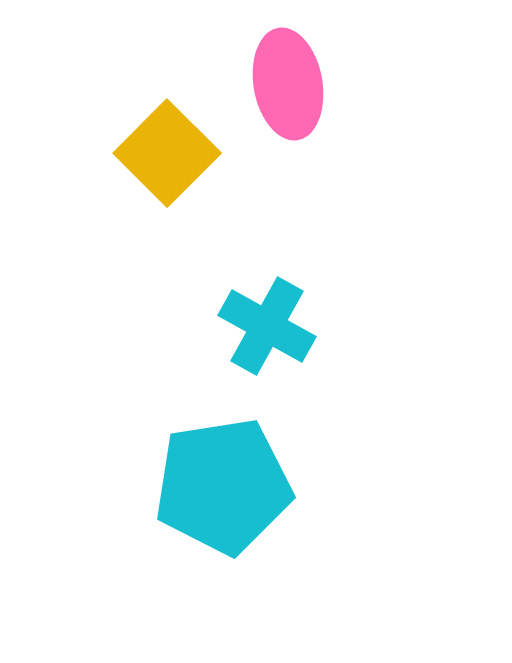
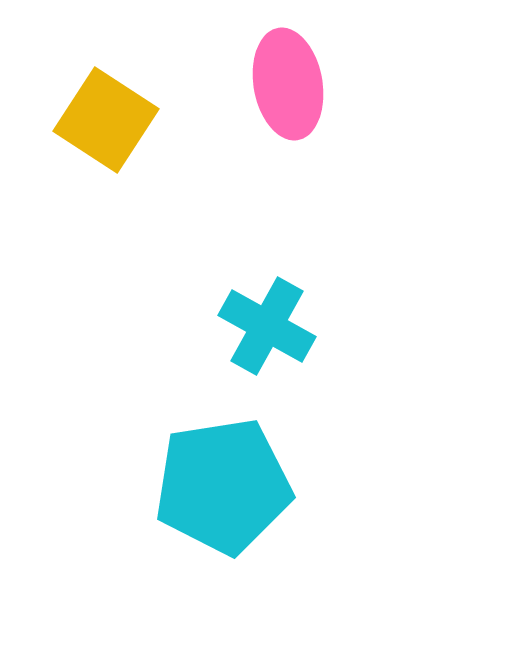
yellow square: moved 61 px left, 33 px up; rotated 12 degrees counterclockwise
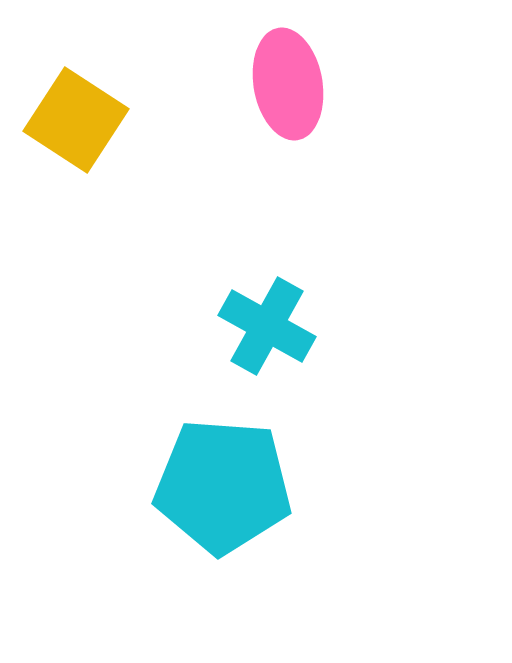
yellow square: moved 30 px left
cyan pentagon: rotated 13 degrees clockwise
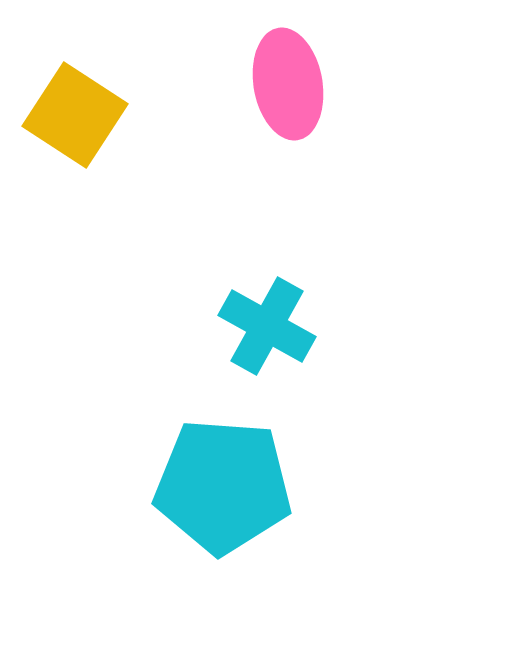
yellow square: moved 1 px left, 5 px up
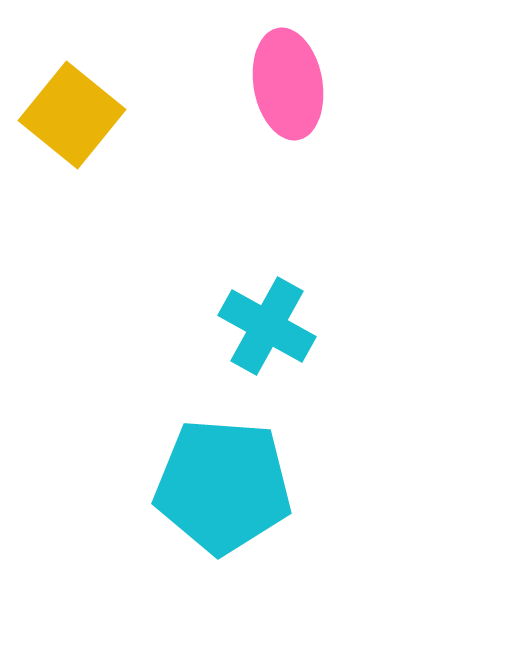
yellow square: moved 3 px left; rotated 6 degrees clockwise
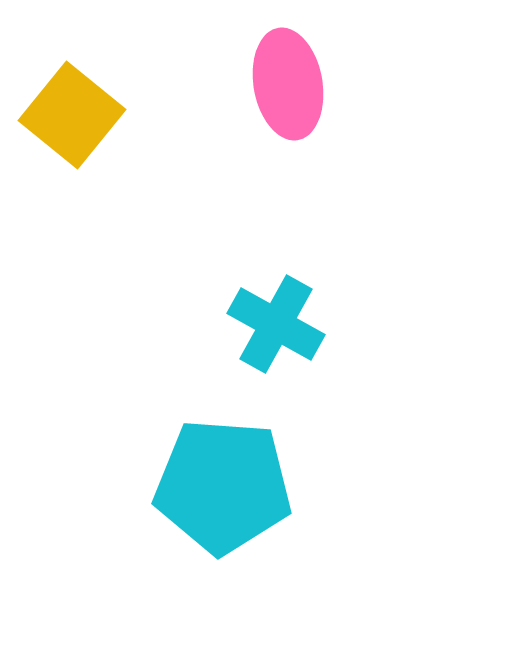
cyan cross: moved 9 px right, 2 px up
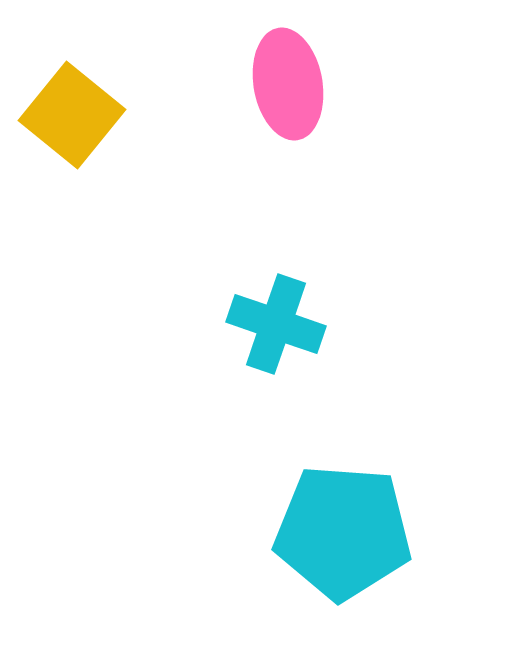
cyan cross: rotated 10 degrees counterclockwise
cyan pentagon: moved 120 px right, 46 px down
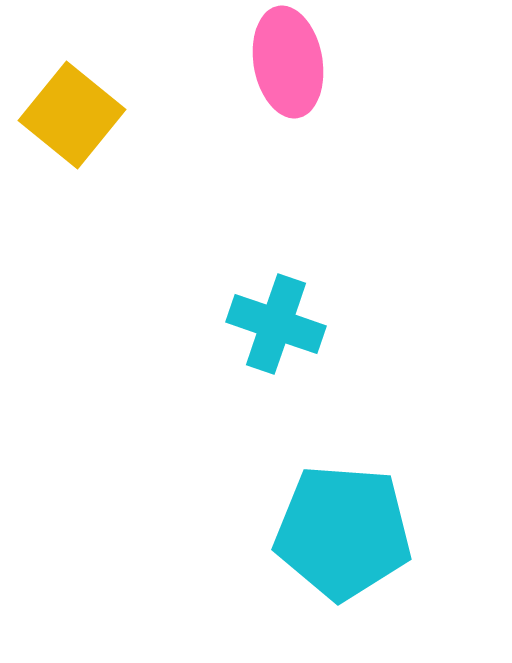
pink ellipse: moved 22 px up
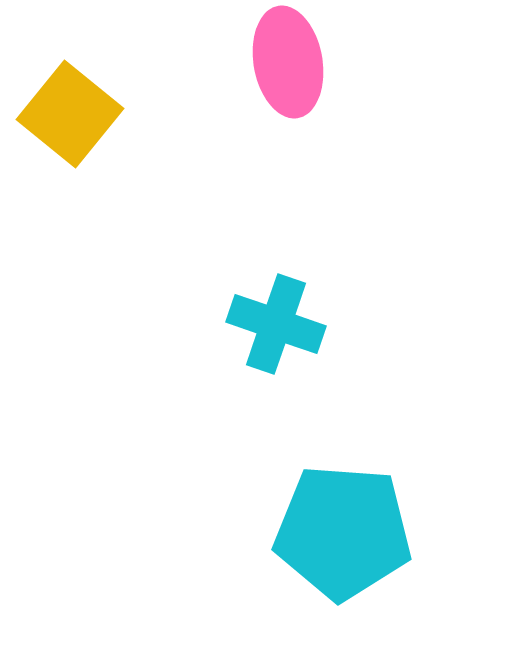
yellow square: moved 2 px left, 1 px up
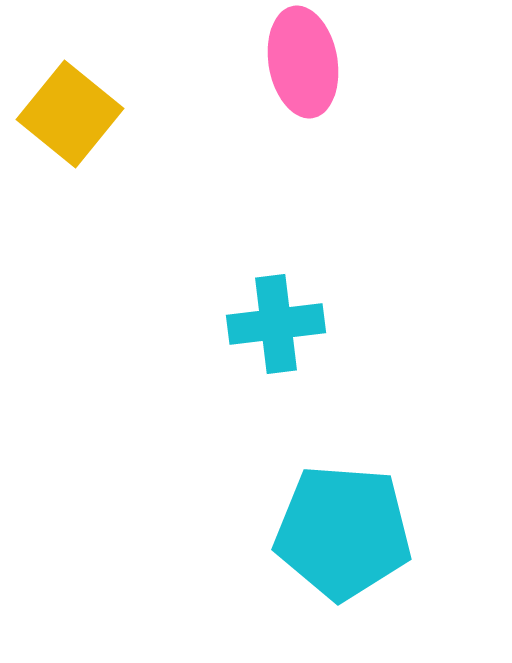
pink ellipse: moved 15 px right
cyan cross: rotated 26 degrees counterclockwise
